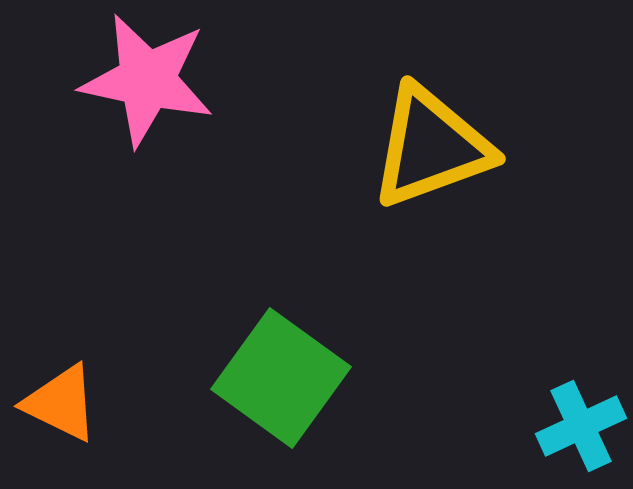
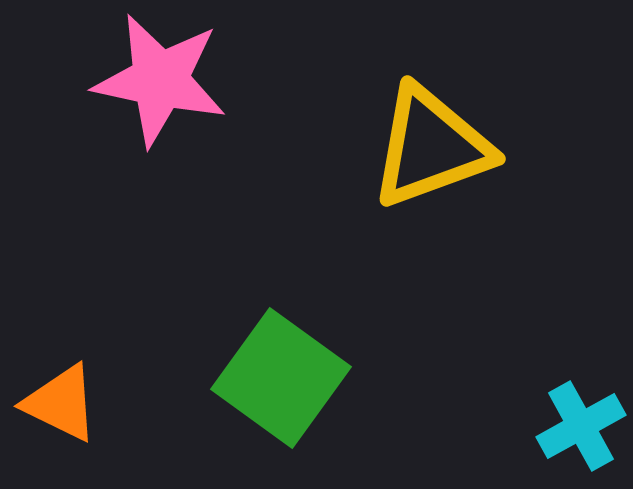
pink star: moved 13 px right
cyan cross: rotated 4 degrees counterclockwise
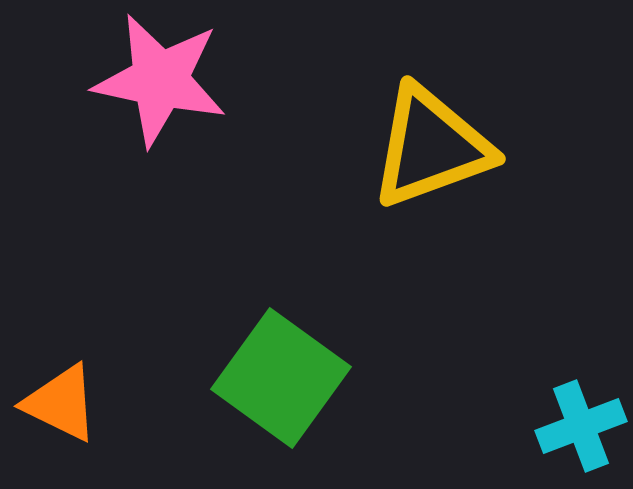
cyan cross: rotated 8 degrees clockwise
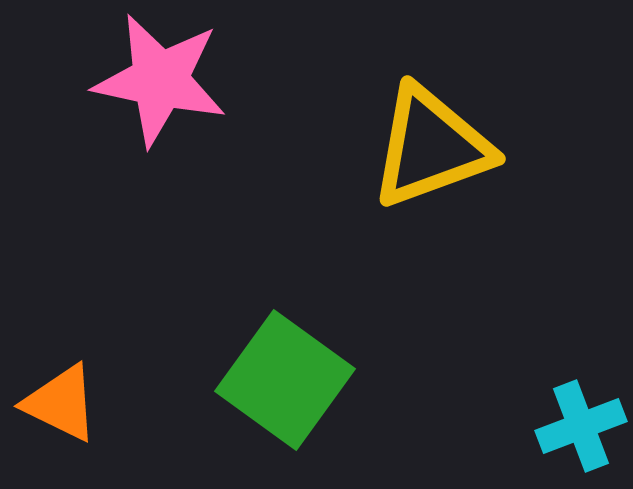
green square: moved 4 px right, 2 px down
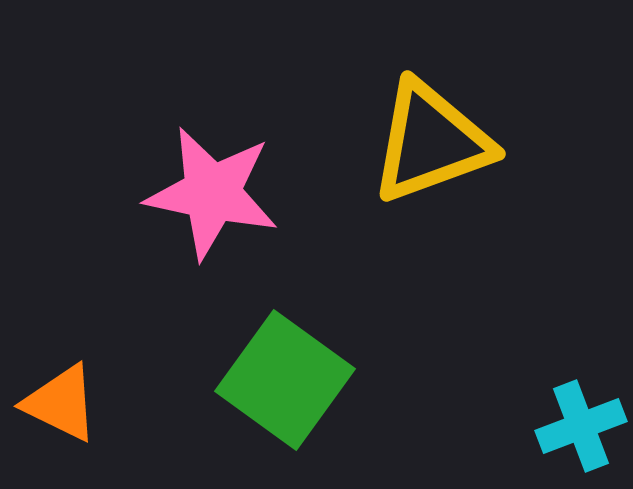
pink star: moved 52 px right, 113 px down
yellow triangle: moved 5 px up
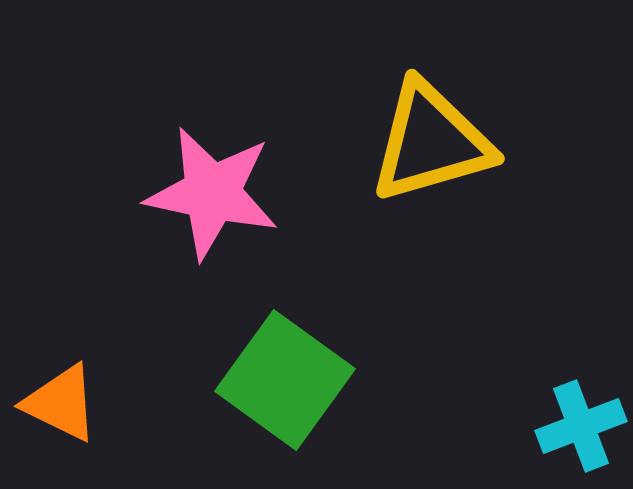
yellow triangle: rotated 4 degrees clockwise
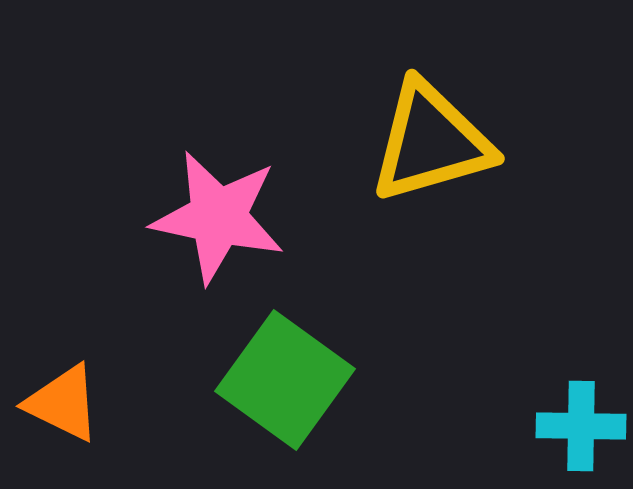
pink star: moved 6 px right, 24 px down
orange triangle: moved 2 px right
cyan cross: rotated 22 degrees clockwise
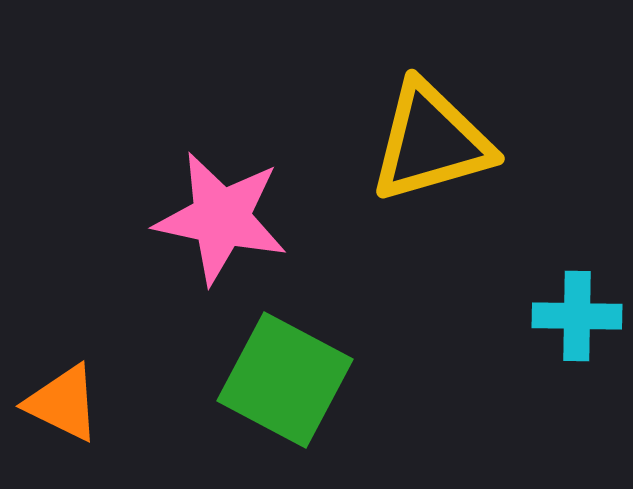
pink star: moved 3 px right, 1 px down
green square: rotated 8 degrees counterclockwise
cyan cross: moved 4 px left, 110 px up
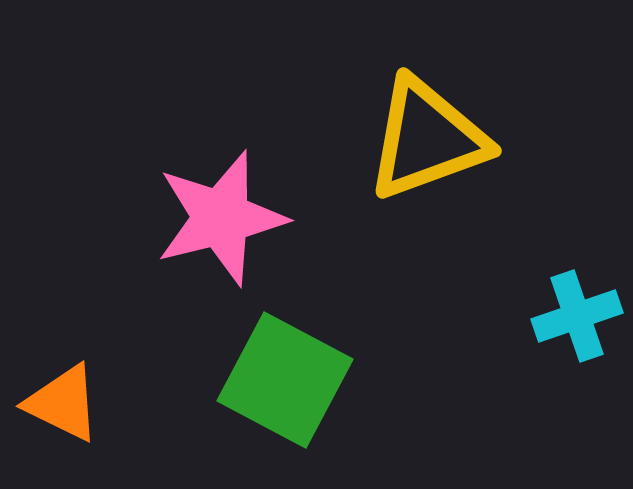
yellow triangle: moved 4 px left, 3 px up; rotated 4 degrees counterclockwise
pink star: rotated 26 degrees counterclockwise
cyan cross: rotated 20 degrees counterclockwise
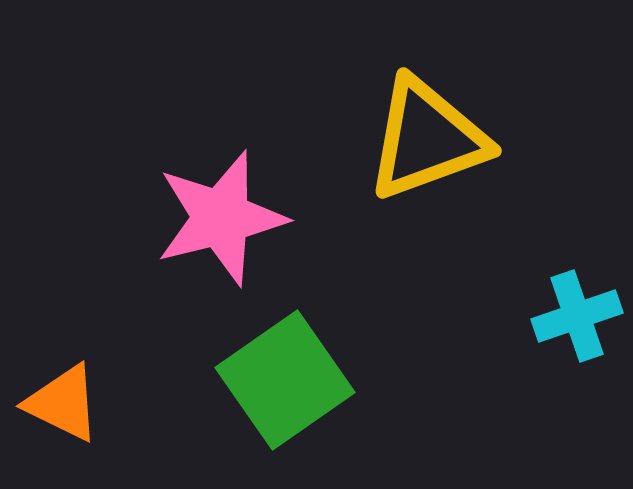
green square: rotated 27 degrees clockwise
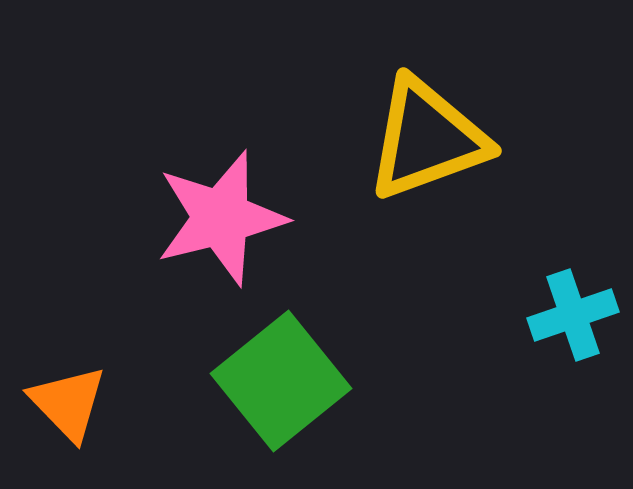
cyan cross: moved 4 px left, 1 px up
green square: moved 4 px left, 1 px down; rotated 4 degrees counterclockwise
orange triangle: moved 5 px right; rotated 20 degrees clockwise
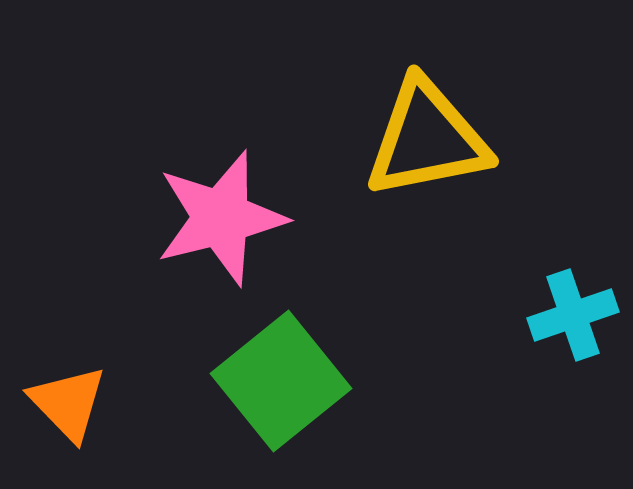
yellow triangle: rotated 9 degrees clockwise
